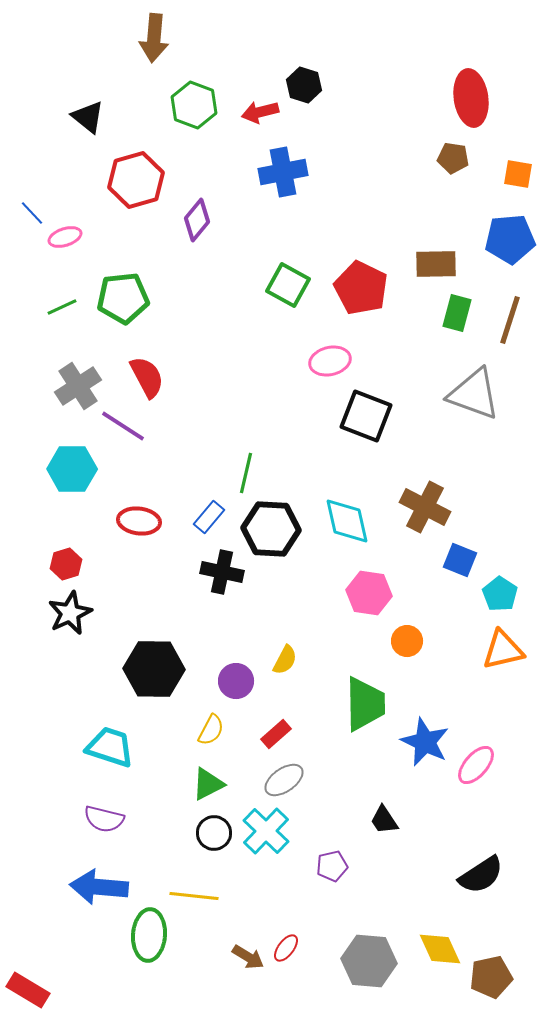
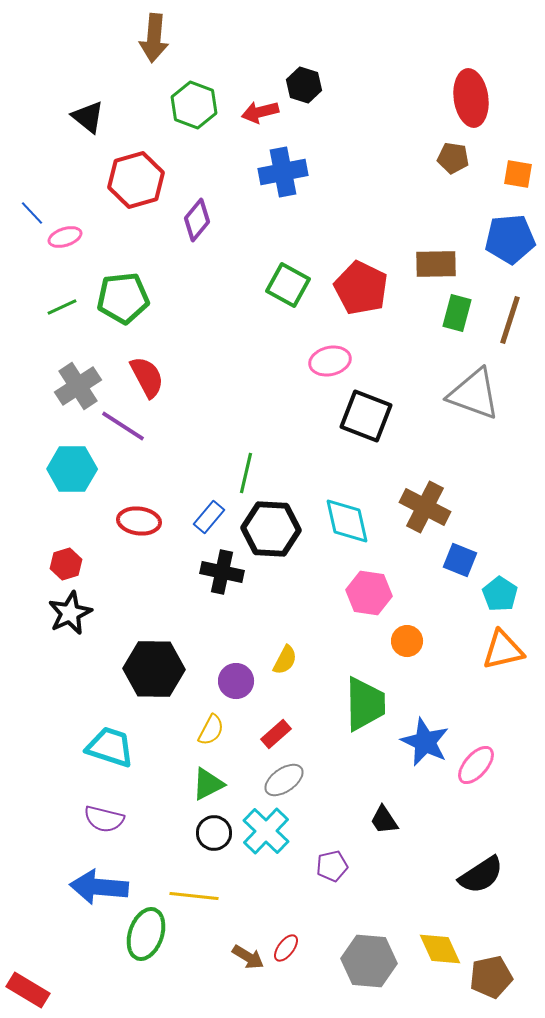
green ellipse at (149, 935): moved 3 px left, 1 px up; rotated 15 degrees clockwise
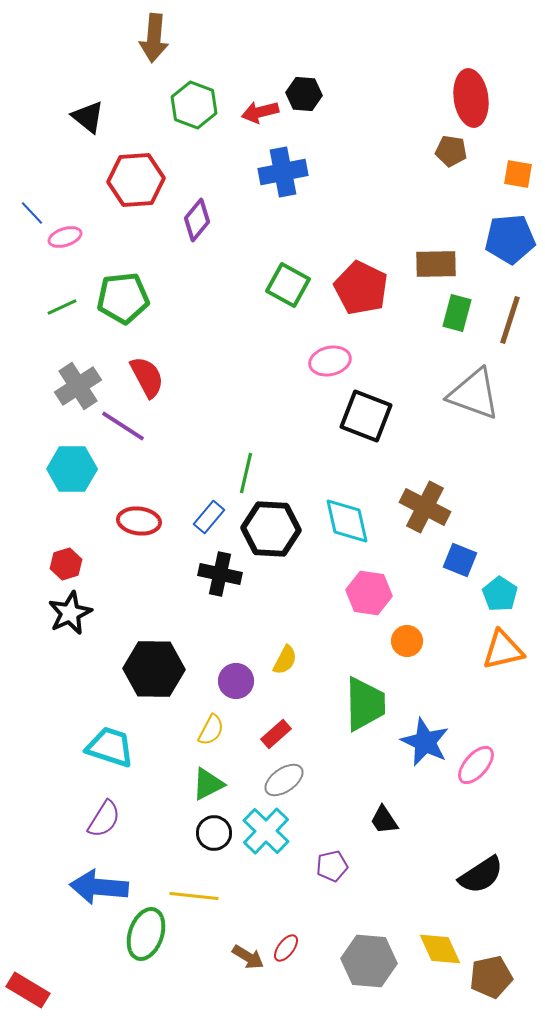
black hexagon at (304, 85): moved 9 px down; rotated 12 degrees counterclockwise
brown pentagon at (453, 158): moved 2 px left, 7 px up
red hexagon at (136, 180): rotated 12 degrees clockwise
black cross at (222, 572): moved 2 px left, 2 px down
purple semicircle at (104, 819): rotated 72 degrees counterclockwise
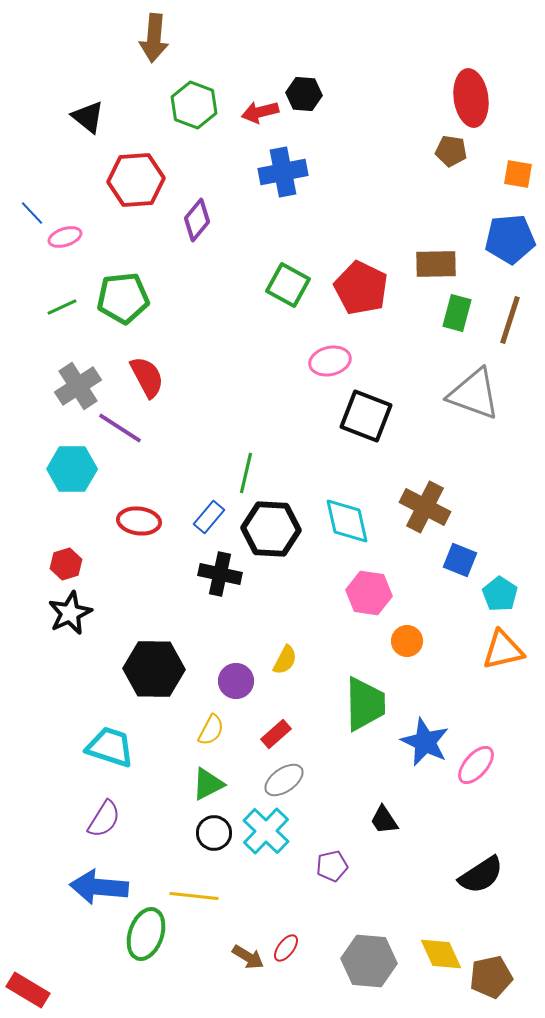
purple line at (123, 426): moved 3 px left, 2 px down
yellow diamond at (440, 949): moved 1 px right, 5 px down
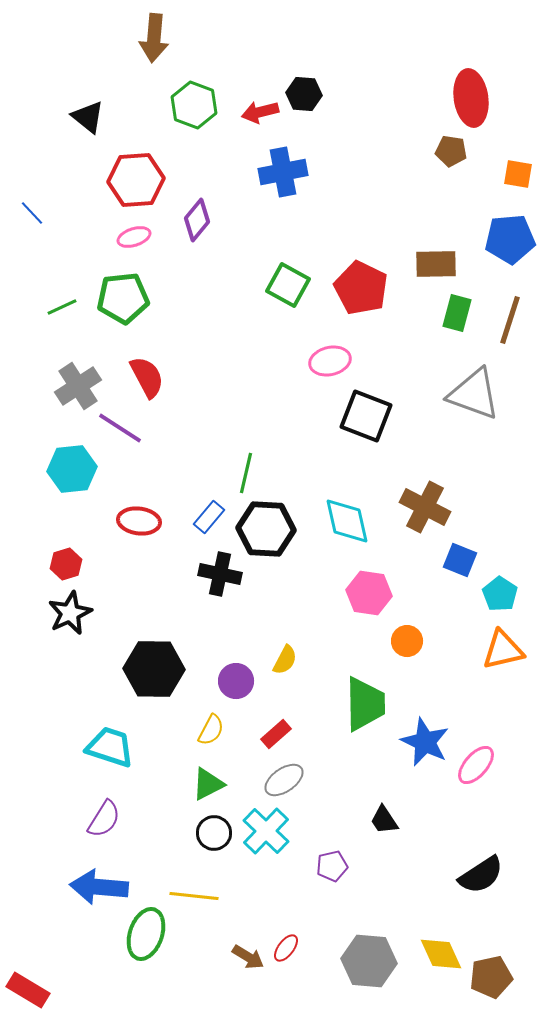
pink ellipse at (65, 237): moved 69 px right
cyan hexagon at (72, 469): rotated 6 degrees counterclockwise
black hexagon at (271, 529): moved 5 px left
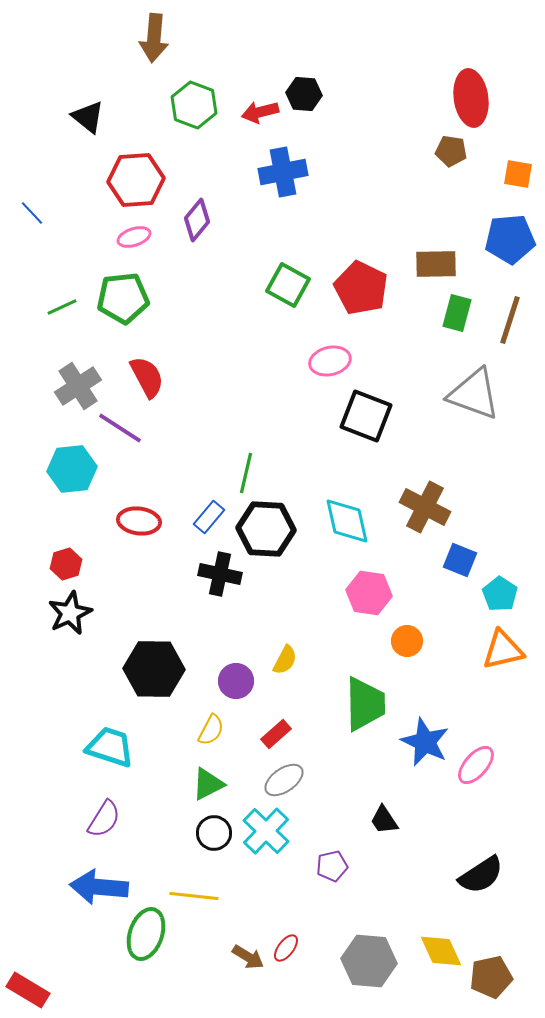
yellow diamond at (441, 954): moved 3 px up
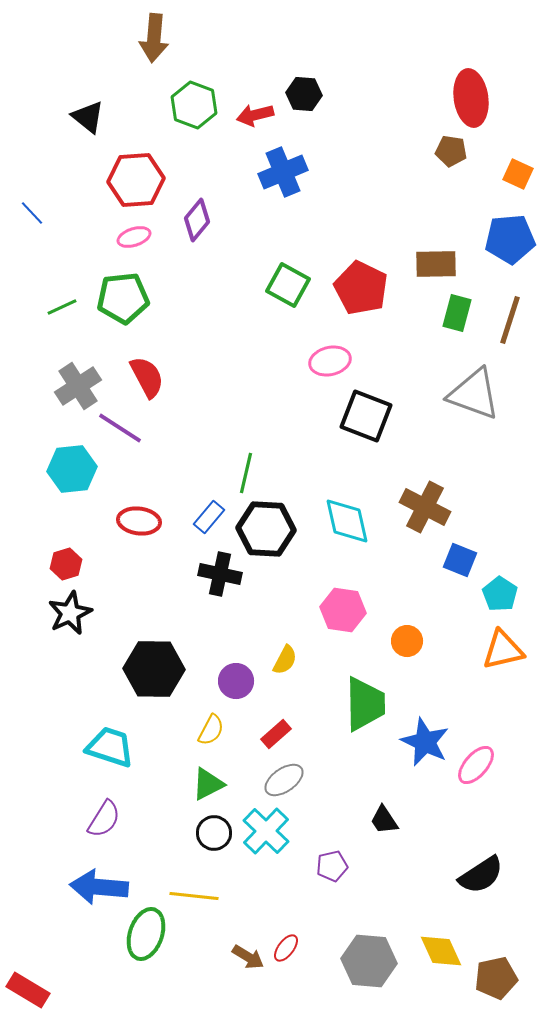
red arrow at (260, 112): moved 5 px left, 3 px down
blue cross at (283, 172): rotated 12 degrees counterclockwise
orange square at (518, 174): rotated 16 degrees clockwise
pink hexagon at (369, 593): moved 26 px left, 17 px down
brown pentagon at (491, 977): moved 5 px right, 1 px down
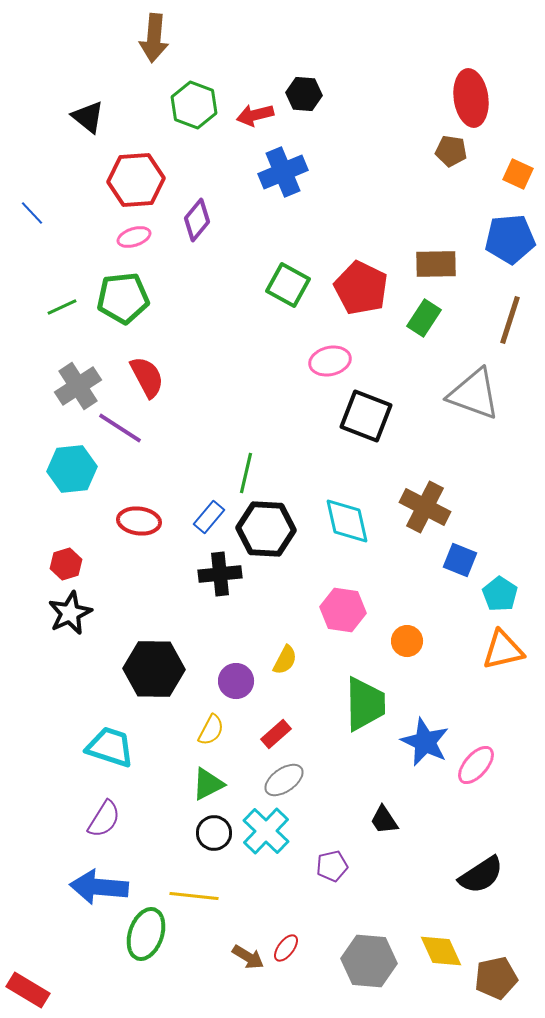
green rectangle at (457, 313): moved 33 px left, 5 px down; rotated 18 degrees clockwise
black cross at (220, 574): rotated 18 degrees counterclockwise
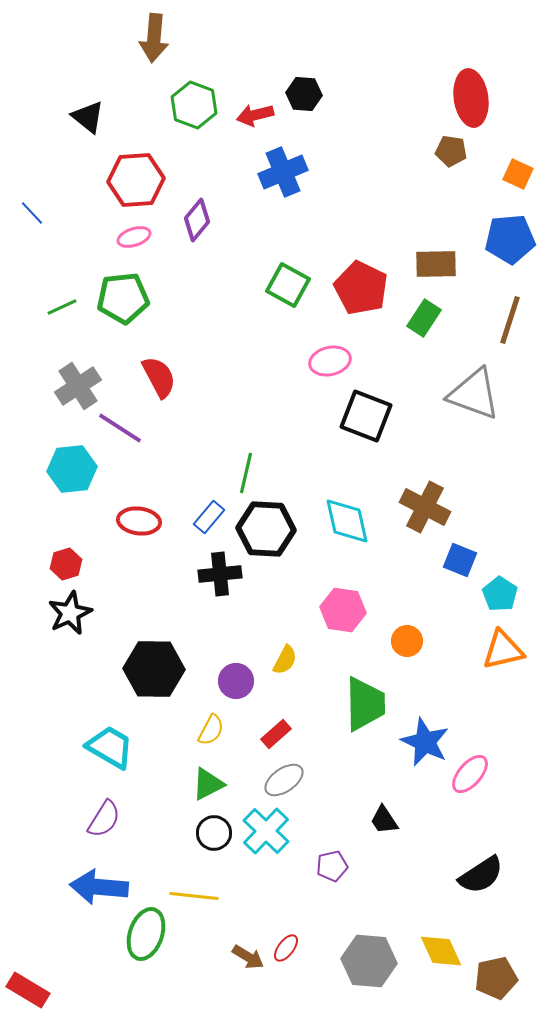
red semicircle at (147, 377): moved 12 px right
cyan trapezoid at (110, 747): rotated 12 degrees clockwise
pink ellipse at (476, 765): moved 6 px left, 9 px down
